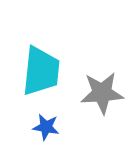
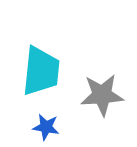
gray star: moved 2 px down
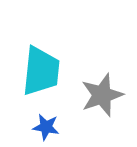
gray star: rotated 15 degrees counterclockwise
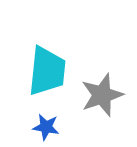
cyan trapezoid: moved 6 px right
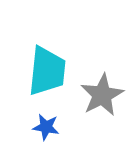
gray star: rotated 9 degrees counterclockwise
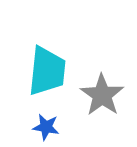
gray star: rotated 9 degrees counterclockwise
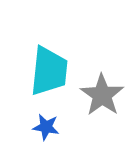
cyan trapezoid: moved 2 px right
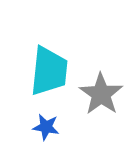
gray star: moved 1 px left, 1 px up
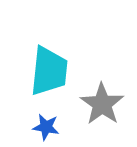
gray star: moved 1 px right, 10 px down
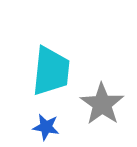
cyan trapezoid: moved 2 px right
